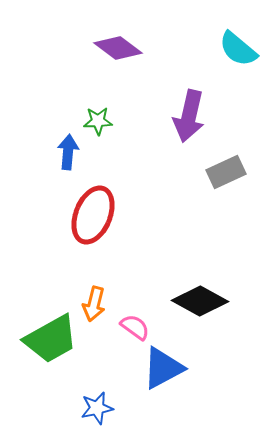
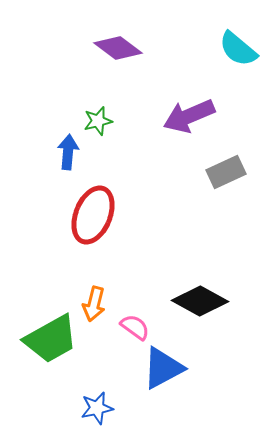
purple arrow: rotated 54 degrees clockwise
green star: rotated 12 degrees counterclockwise
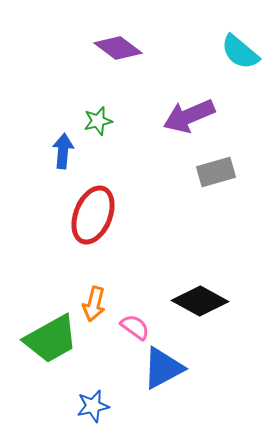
cyan semicircle: moved 2 px right, 3 px down
blue arrow: moved 5 px left, 1 px up
gray rectangle: moved 10 px left; rotated 9 degrees clockwise
blue star: moved 4 px left, 2 px up
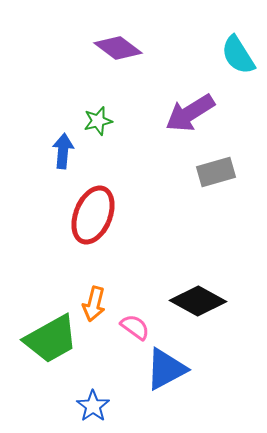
cyan semicircle: moved 2 px left, 3 px down; rotated 18 degrees clockwise
purple arrow: moved 1 px right, 3 px up; rotated 9 degrees counterclockwise
black diamond: moved 2 px left
blue triangle: moved 3 px right, 1 px down
blue star: rotated 24 degrees counterclockwise
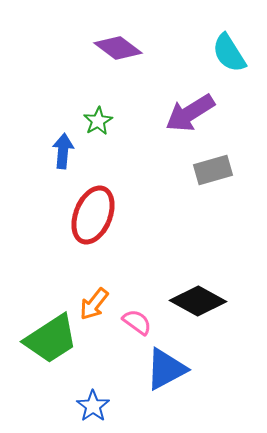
cyan semicircle: moved 9 px left, 2 px up
green star: rotated 16 degrees counterclockwise
gray rectangle: moved 3 px left, 2 px up
orange arrow: rotated 24 degrees clockwise
pink semicircle: moved 2 px right, 5 px up
green trapezoid: rotated 4 degrees counterclockwise
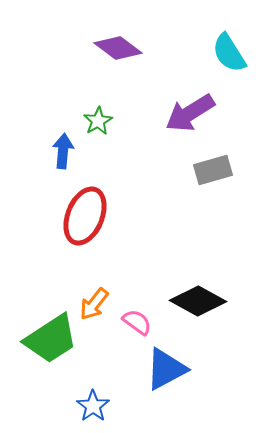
red ellipse: moved 8 px left, 1 px down
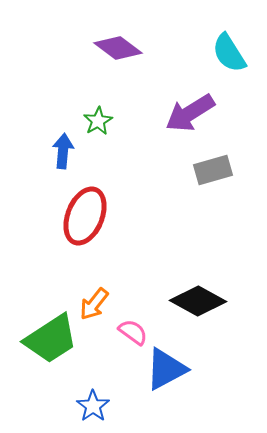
pink semicircle: moved 4 px left, 10 px down
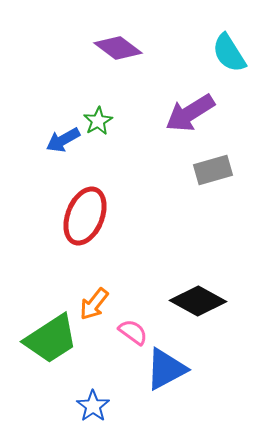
blue arrow: moved 11 px up; rotated 124 degrees counterclockwise
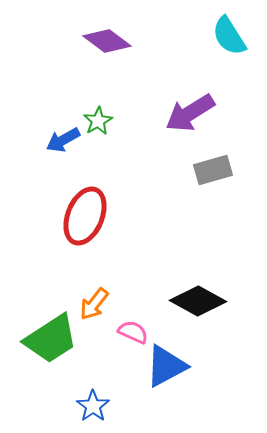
purple diamond: moved 11 px left, 7 px up
cyan semicircle: moved 17 px up
pink semicircle: rotated 12 degrees counterclockwise
blue triangle: moved 3 px up
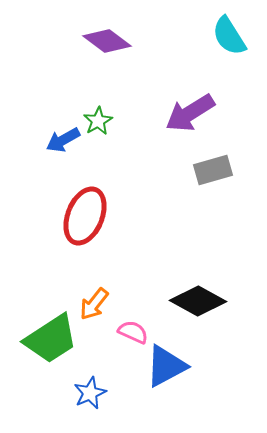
blue star: moved 3 px left, 13 px up; rotated 12 degrees clockwise
